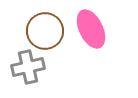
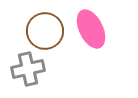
gray cross: moved 2 px down
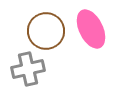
brown circle: moved 1 px right
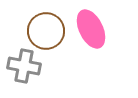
gray cross: moved 4 px left, 3 px up; rotated 24 degrees clockwise
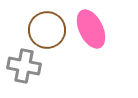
brown circle: moved 1 px right, 1 px up
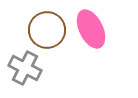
gray cross: moved 1 px right, 2 px down; rotated 16 degrees clockwise
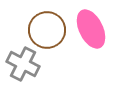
gray cross: moved 2 px left, 4 px up
